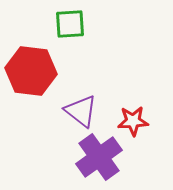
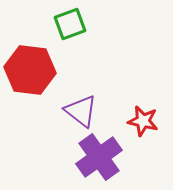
green square: rotated 16 degrees counterclockwise
red hexagon: moved 1 px left, 1 px up
red star: moved 10 px right; rotated 16 degrees clockwise
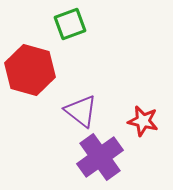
red hexagon: rotated 9 degrees clockwise
purple cross: moved 1 px right
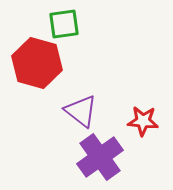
green square: moved 6 px left; rotated 12 degrees clockwise
red hexagon: moved 7 px right, 7 px up
red star: rotated 8 degrees counterclockwise
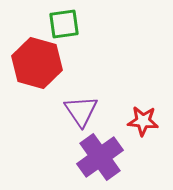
purple triangle: rotated 18 degrees clockwise
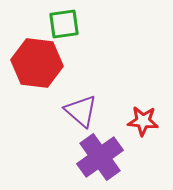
red hexagon: rotated 9 degrees counterclockwise
purple triangle: rotated 15 degrees counterclockwise
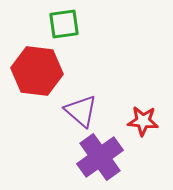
red hexagon: moved 8 px down
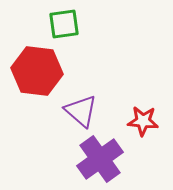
purple cross: moved 2 px down
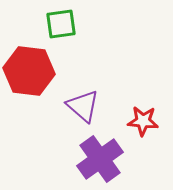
green square: moved 3 px left
red hexagon: moved 8 px left
purple triangle: moved 2 px right, 5 px up
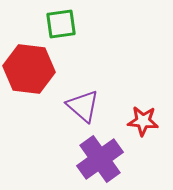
red hexagon: moved 2 px up
